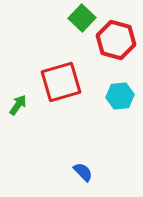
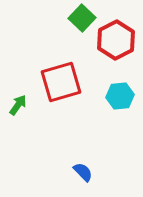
red hexagon: rotated 18 degrees clockwise
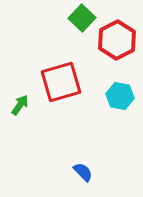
red hexagon: moved 1 px right
cyan hexagon: rotated 16 degrees clockwise
green arrow: moved 2 px right
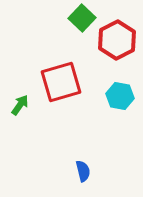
blue semicircle: moved 1 px up; rotated 30 degrees clockwise
